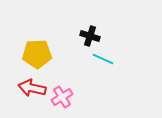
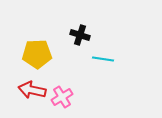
black cross: moved 10 px left, 1 px up
cyan line: rotated 15 degrees counterclockwise
red arrow: moved 2 px down
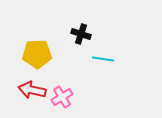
black cross: moved 1 px right, 1 px up
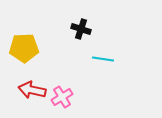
black cross: moved 5 px up
yellow pentagon: moved 13 px left, 6 px up
